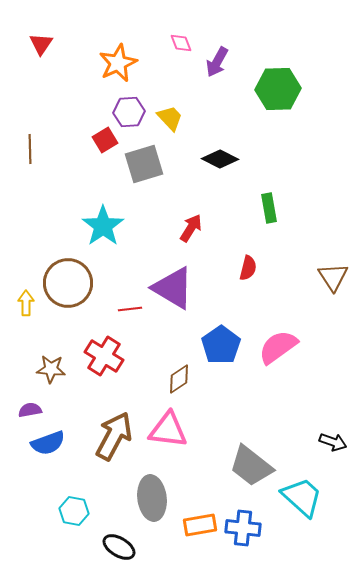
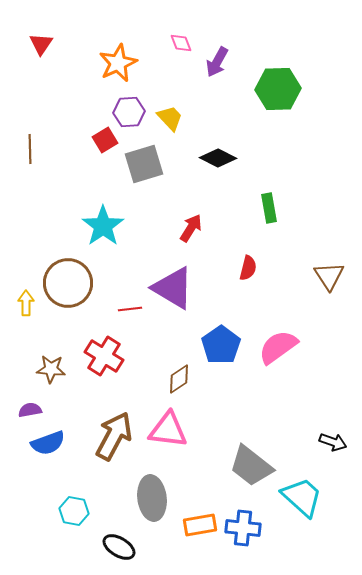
black diamond: moved 2 px left, 1 px up
brown triangle: moved 4 px left, 1 px up
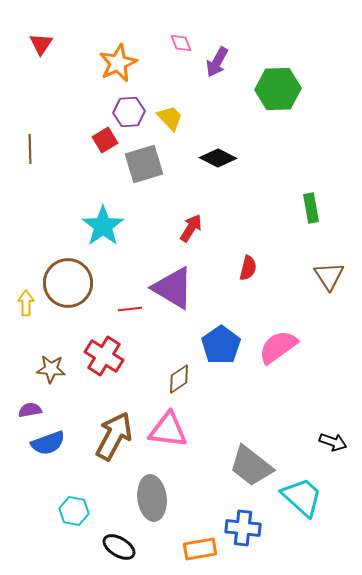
green rectangle: moved 42 px right
orange rectangle: moved 24 px down
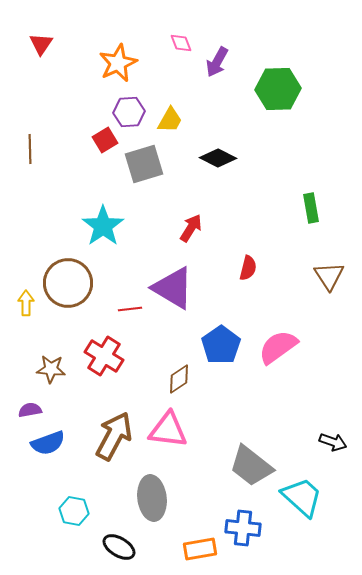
yellow trapezoid: moved 2 px down; rotated 72 degrees clockwise
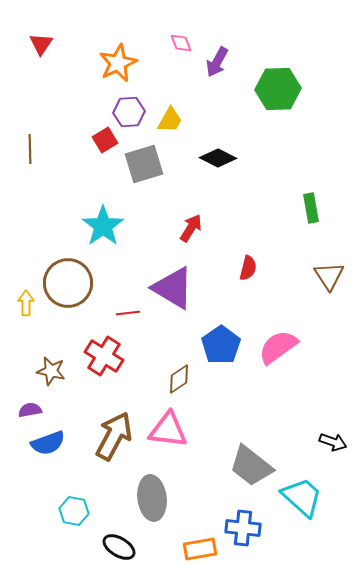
red line: moved 2 px left, 4 px down
brown star: moved 2 px down; rotated 8 degrees clockwise
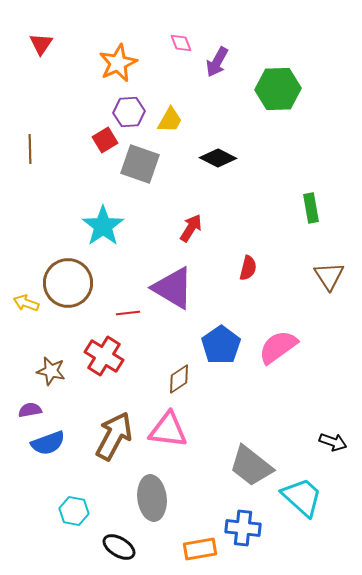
gray square: moved 4 px left; rotated 36 degrees clockwise
yellow arrow: rotated 70 degrees counterclockwise
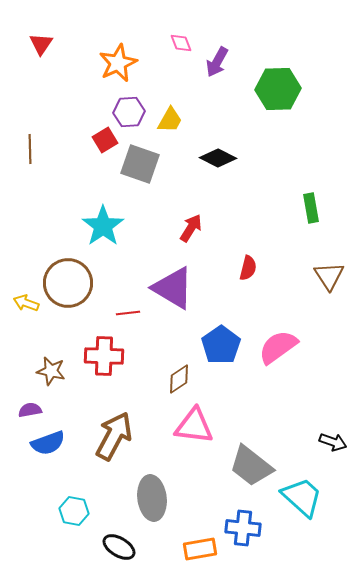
red cross: rotated 30 degrees counterclockwise
pink triangle: moved 26 px right, 4 px up
